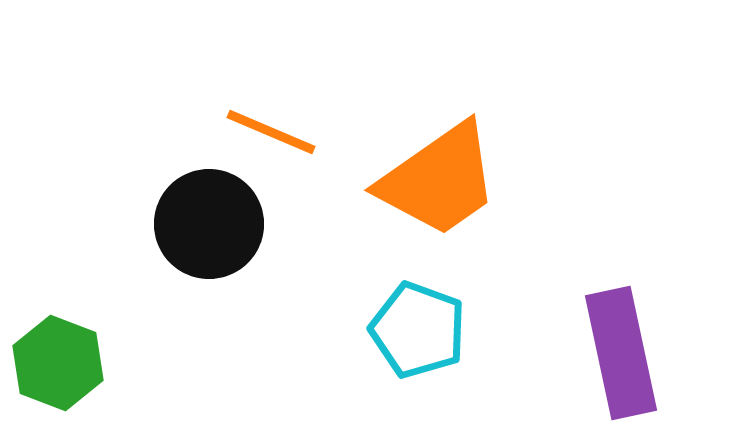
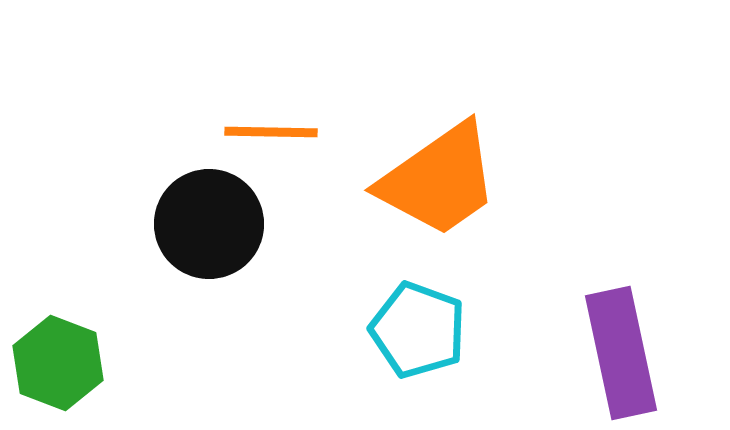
orange line: rotated 22 degrees counterclockwise
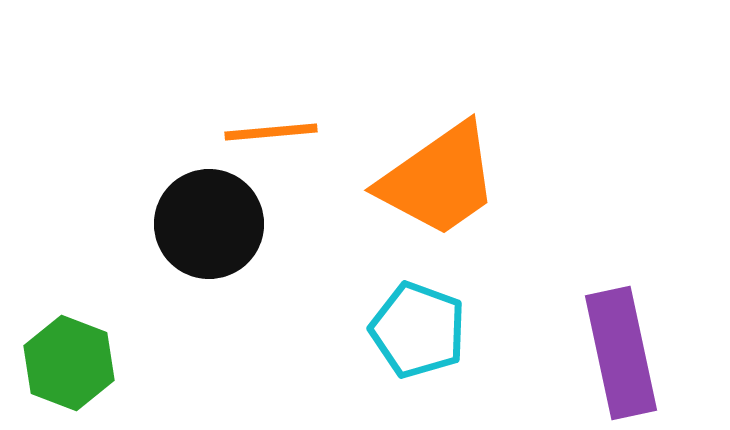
orange line: rotated 6 degrees counterclockwise
green hexagon: moved 11 px right
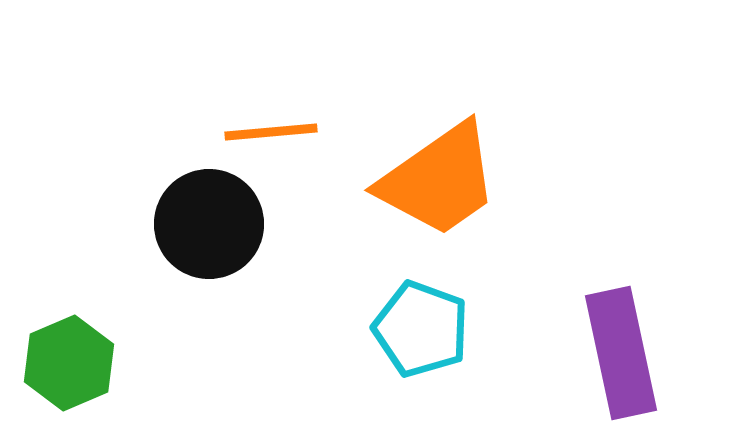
cyan pentagon: moved 3 px right, 1 px up
green hexagon: rotated 16 degrees clockwise
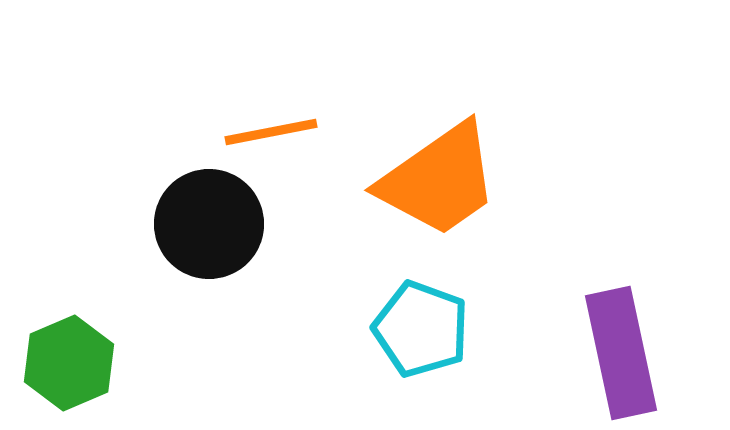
orange line: rotated 6 degrees counterclockwise
